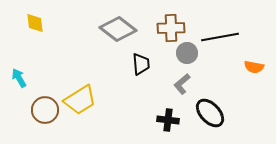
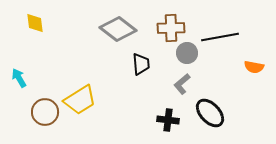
brown circle: moved 2 px down
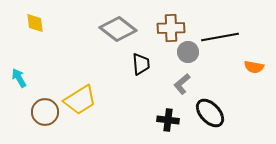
gray circle: moved 1 px right, 1 px up
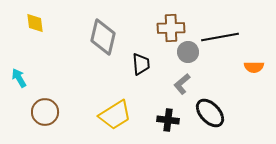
gray diamond: moved 15 px left, 8 px down; rotated 66 degrees clockwise
orange semicircle: rotated 12 degrees counterclockwise
yellow trapezoid: moved 35 px right, 15 px down
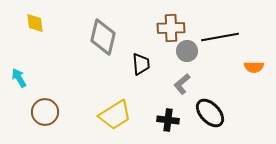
gray circle: moved 1 px left, 1 px up
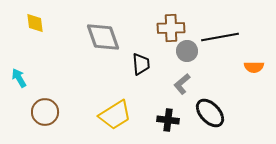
gray diamond: rotated 33 degrees counterclockwise
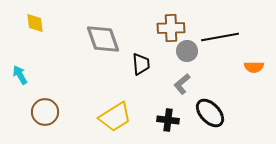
gray diamond: moved 2 px down
cyan arrow: moved 1 px right, 3 px up
yellow trapezoid: moved 2 px down
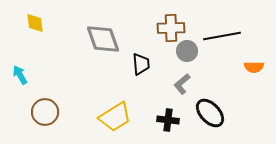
black line: moved 2 px right, 1 px up
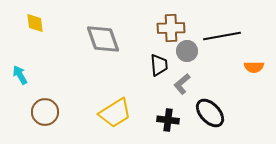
black trapezoid: moved 18 px right, 1 px down
yellow trapezoid: moved 4 px up
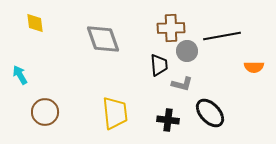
gray L-shape: rotated 125 degrees counterclockwise
yellow trapezoid: rotated 64 degrees counterclockwise
